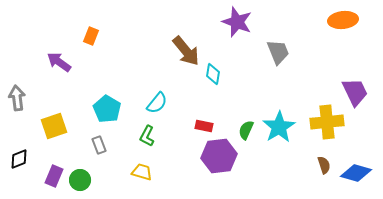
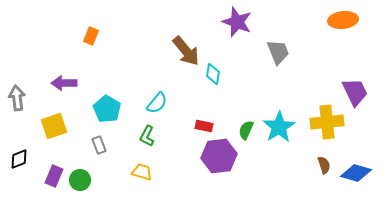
purple arrow: moved 5 px right, 21 px down; rotated 35 degrees counterclockwise
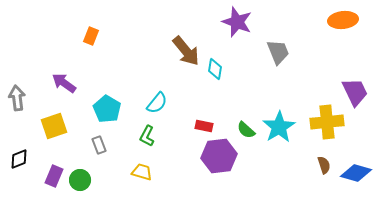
cyan diamond: moved 2 px right, 5 px up
purple arrow: rotated 35 degrees clockwise
green semicircle: rotated 72 degrees counterclockwise
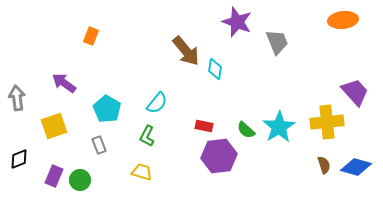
gray trapezoid: moved 1 px left, 10 px up
purple trapezoid: rotated 16 degrees counterclockwise
blue diamond: moved 6 px up
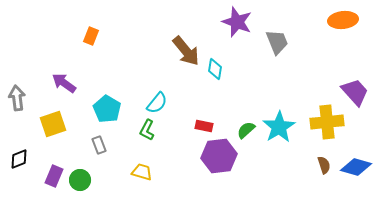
yellow square: moved 1 px left, 2 px up
green semicircle: rotated 96 degrees clockwise
green L-shape: moved 6 px up
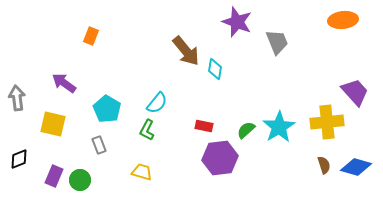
yellow square: rotated 32 degrees clockwise
purple hexagon: moved 1 px right, 2 px down
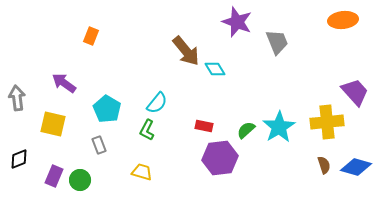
cyan diamond: rotated 40 degrees counterclockwise
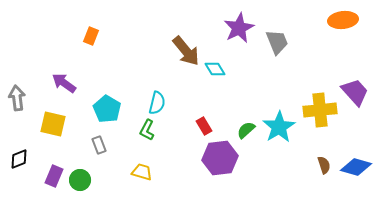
purple star: moved 2 px right, 6 px down; rotated 24 degrees clockwise
cyan semicircle: rotated 25 degrees counterclockwise
yellow cross: moved 7 px left, 12 px up
red rectangle: rotated 48 degrees clockwise
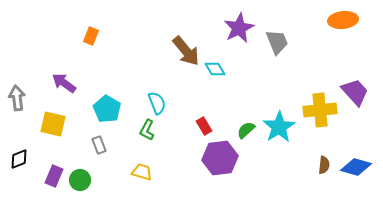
cyan semicircle: rotated 35 degrees counterclockwise
brown semicircle: rotated 24 degrees clockwise
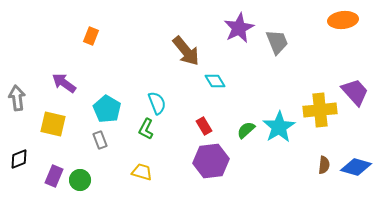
cyan diamond: moved 12 px down
green L-shape: moved 1 px left, 1 px up
gray rectangle: moved 1 px right, 5 px up
purple hexagon: moved 9 px left, 3 px down
